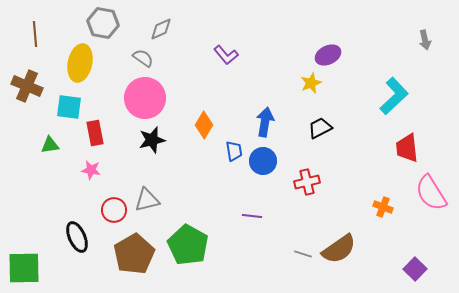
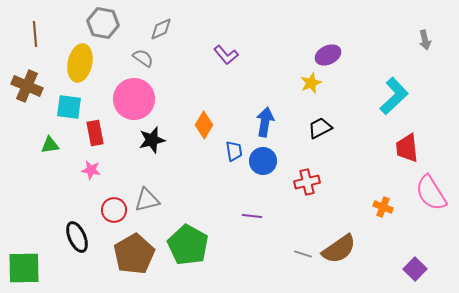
pink circle: moved 11 px left, 1 px down
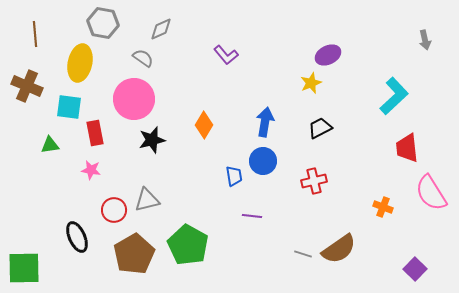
blue trapezoid: moved 25 px down
red cross: moved 7 px right, 1 px up
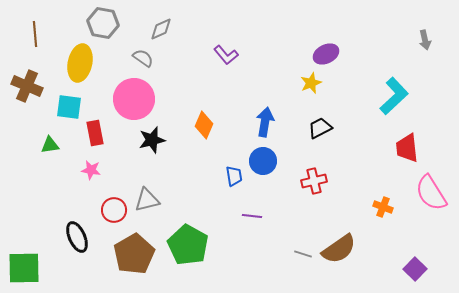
purple ellipse: moved 2 px left, 1 px up
orange diamond: rotated 8 degrees counterclockwise
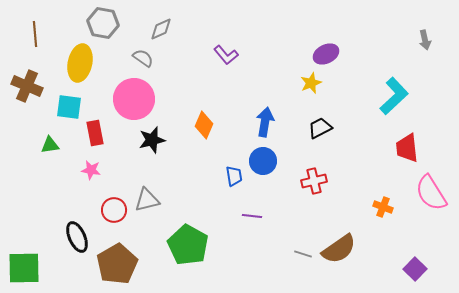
brown pentagon: moved 17 px left, 10 px down
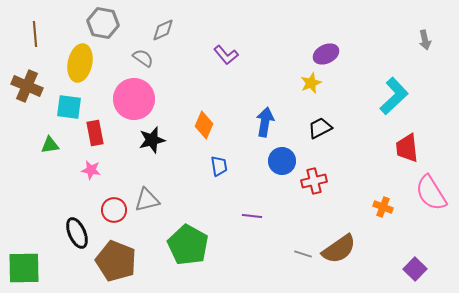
gray diamond: moved 2 px right, 1 px down
blue circle: moved 19 px right
blue trapezoid: moved 15 px left, 10 px up
black ellipse: moved 4 px up
brown pentagon: moved 1 px left, 3 px up; rotated 21 degrees counterclockwise
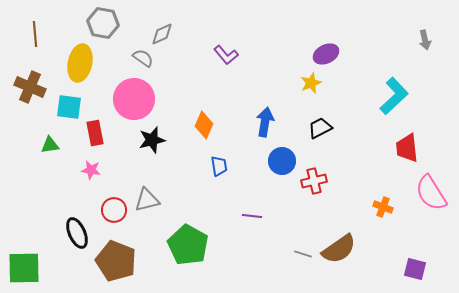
gray diamond: moved 1 px left, 4 px down
brown cross: moved 3 px right, 1 px down
purple square: rotated 30 degrees counterclockwise
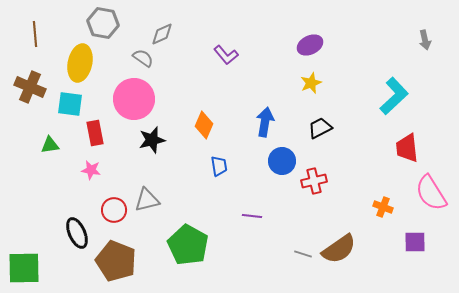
purple ellipse: moved 16 px left, 9 px up
cyan square: moved 1 px right, 3 px up
purple square: moved 27 px up; rotated 15 degrees counterclockwise
